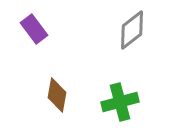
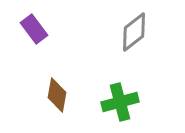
gray diamond: moved 2 px right, 2 px down
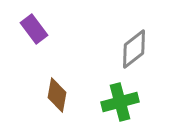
gray diamond: moved 17 px down
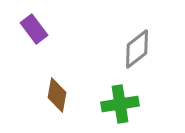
gray diamond: moved 3 px right
green cross: moved 2 px down; rotated 6 degrees clockwise
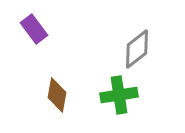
green cross: moved 1 px left, 9 px up
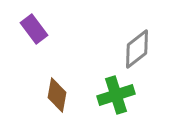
green cross: moved 3 px left; rotated 9 degrees counterclockwise
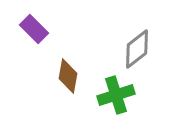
purple rectangle: rotated 8 degrees counterclockwise
brown diamond: moved 11 px right, 19 px up
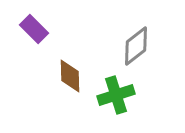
gray diamond: moved 1 px left, 3 px up
brown diamond: moved 2 px right; rotated 12 degrees counterclockwise
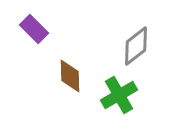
green cross: moved 3 px right; rotated 12 degrees counterclockwise
